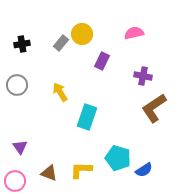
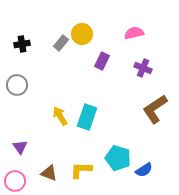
purple cross: moved 8 px up; rotated 12 degrees clockwise
yellow arrow: moved 24 px down
brown L-shape: moved 1 px right, 1 px down
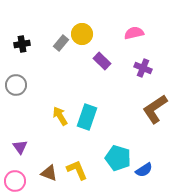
purple rectangle: rotated 72 degrees counterclockwise
gray circle: moved 1 px left
yellow L-shape: moved 4 px left; rotated 65 degrees clockwise
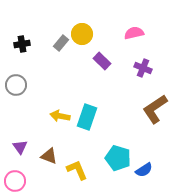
yellow arrow: rotated 48 degrees counterclockwise
brown triangle: moved 17 px up
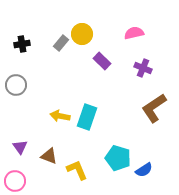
brown L-shape: moved 1 px left, 1 px up
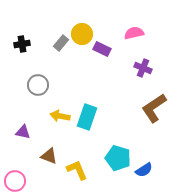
purple rectangle: moved 12 px up; rotated 18 degrees counterclockwise
gray circle: moved 22 px right
purple triangle: moved 3 px right, 15 px up; rotated 42 degrees counterclockwise
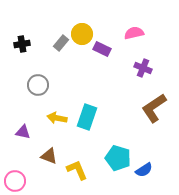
yellow arrow: moved 3 px left, 2 px down
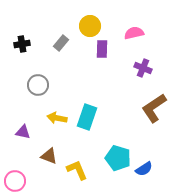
yellow circle: moved 8 px right, 8 px up
purple rectangle: rotated 66 degrees clockwise
blue semicircle: moved 1 px up
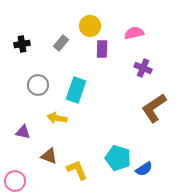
cyan rectangle: moved 11 px left, 27 px up
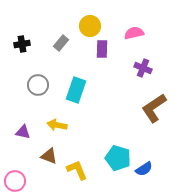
yellow arrow: moved 7 px down
